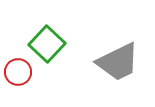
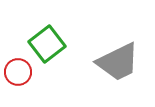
green square: rotated 9 degrees clockwise
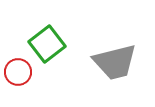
gray trapezoid: moved 3 px left; rotated 12 degrees clockwise
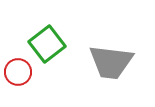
gray trapezoid: moved 4 px left; rotated 21 degrees clockwise
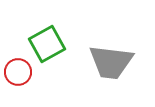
green square: rotated 9 degrees clockwise
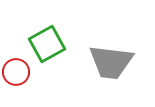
red circle: moved 2 px left
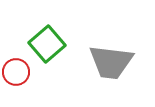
green square: rotated 12 degrees counterclockwise
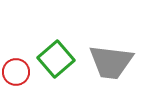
green square: moved 9 px right, 15 px down
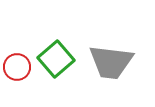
red circle: moved 1 px right, 5 px up
